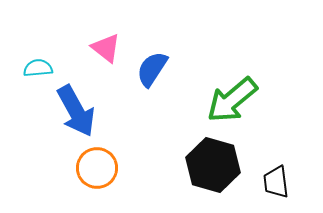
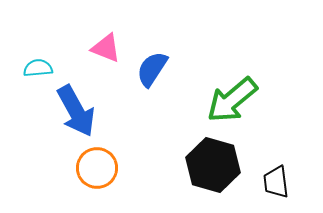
pink triangle: rotated 16 degrees counterclockwise
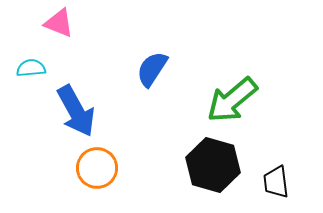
pink triangle: moved 47 px left, 25 px up
cyan semicircle: moved 7 px left
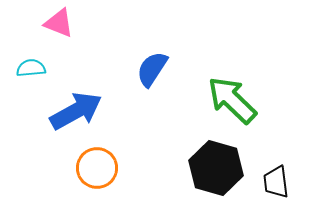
green arrow: rotated 84 degrees clockwise
blue arrow: rotated 90 degrees counterclockwise
black hexagon: moved 3 px right, 3 px down
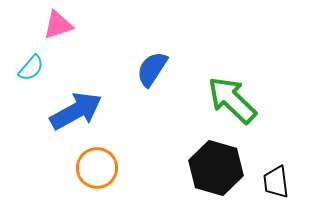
pink triangle: moved 1 px left, 2 px down; rotated 40 degrees counterclockwise
cyan semicircle: rotated 136 degrees clockwise
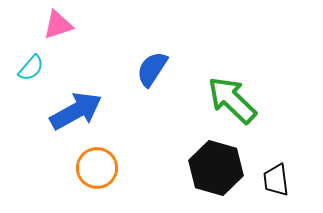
black trapezoid: moved 2 px up
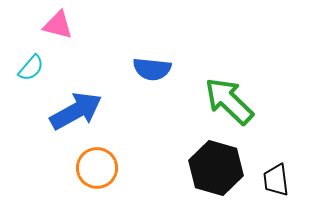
pink triangle: rotated 32 degrees clockwise
blue semicircle: rotated 117 degrees counterclockwise
green arrow: moved 3 px left, 1 px down
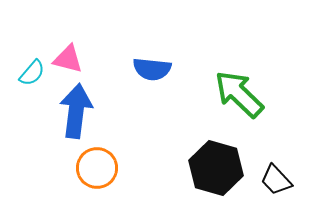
pink triangle: moved 10 px right, 34 px down
cyan semicircle: moved 1 px right, 5 px down
green arrow: moved 10 px right, 7 px up
blue arrow: rotated 54 degrees counterclockwise
black trapezoid: rotated 36 degrees counterclockwise
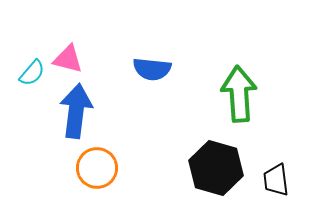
green arrow: rotated 42 degrees clockwise
black trapezoid: rotated 36 degrees clockwise
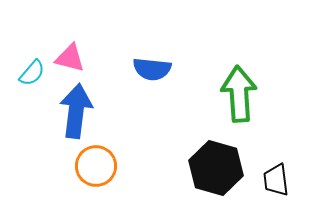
pink triangle: moved 2 px right, 1 px up
orange circle: moved 1 px left, 2 px up
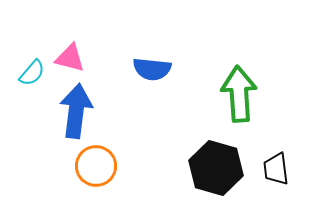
black trapezoid: moved 11 px up
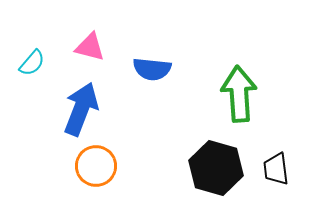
pink triangle: moved 20 px right, 11 px up
cyan semicircle: moved 10 px up
blue arrow: moved 5 px right, 2 px up; rotated 14 degrees clockwise
